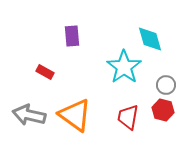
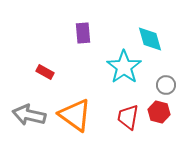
purple rectangle: moved 11 px right, 3 px up
red hexagon: moved 4 px left, 2 px down
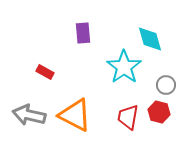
orange triangle: rotated 9 degrees counterclockwise
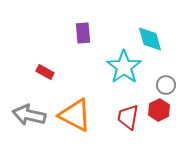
red hexagon: moved 2 px up; rotated 20 degrees clockwise
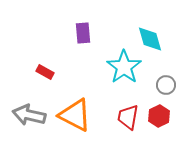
red hexagon: moved 6 px down
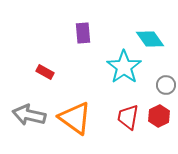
cyan diamond: rotated 20 degrees counterclockwise
orange triangle: moved 3 px down; rotated 9 degrees clockwise
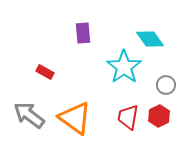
gray arrow: rotated 24 degrees clockwise
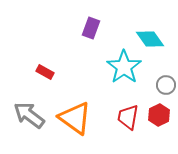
purple rectangle: moved 8 px right, 5 px up; rotated 25 degrees clockwise
red hexagon: moved 1 px up
